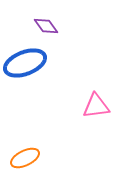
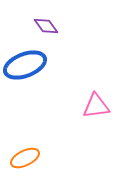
blue ellipse: moved 2 px down
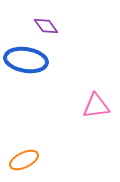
blue ellipse: moved 1 px right, 5 px up; rotated 30 degrees clockwise
orange ellipse: moved 1 px left, 2 px down
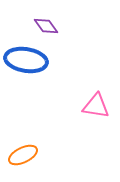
pink triangle: rotated 16 degrees clockwise
orange ellipse: moved 1 px left, 5 px up
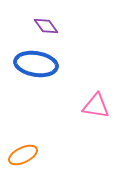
blue ellipse: moved 10 px right, 4 px down
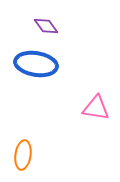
pink triangle: moved 2 px down
orange ellipse: rotated 56 degrees counterclockwise
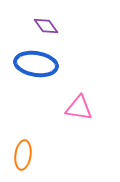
pink triangle: moved 17 px left
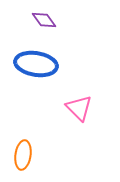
purple diamond: moved 2 px left, 6 px up
pink triangle: rotated 36 degrees clockwise
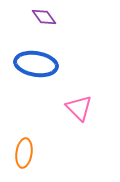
purple diamond: moved 3 px up
orange ellipse: moved 1 px right, 2 px up
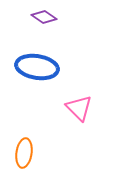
purple diamond: rotated 20 degrees counterclockwise
blue ellipse: moved 1 px right, 3 px down
